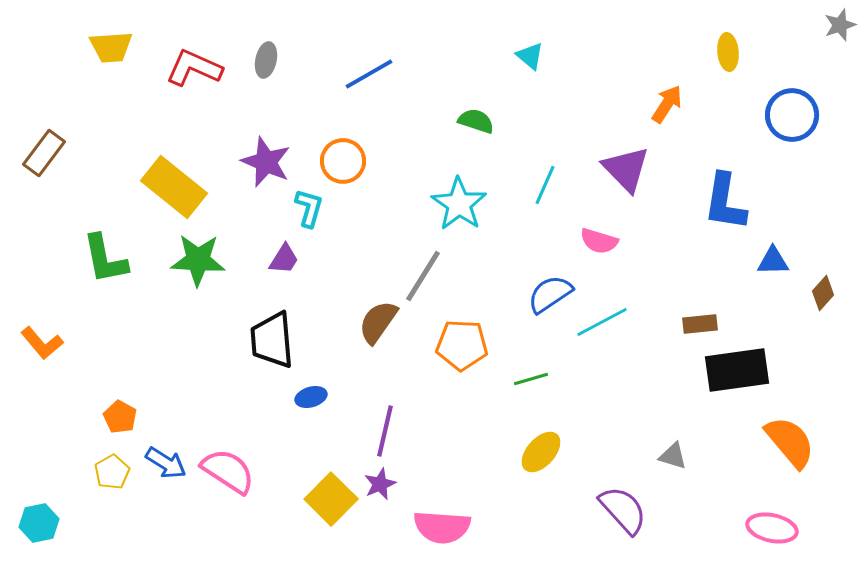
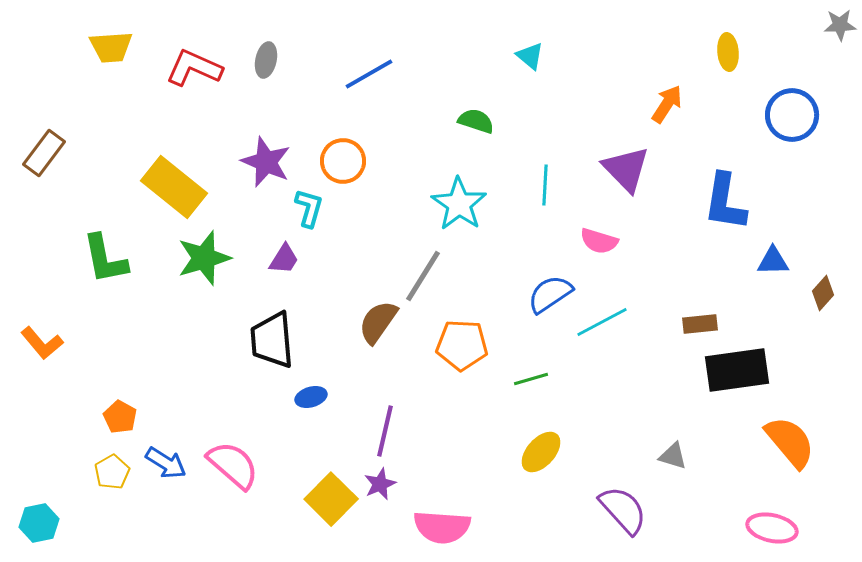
gray star at (840, 25): rotated 16 degrees clockwise
cyan line at (545, 185): rotated 21 degrees counterclockwise
green star at (198, 260): moved 6 px right, 2 px up; rotated 20 degrees counterclockwise
pink semicircle at (228, 471): moved 5 px right, 6 px up; rotated 8 degrees clockwise
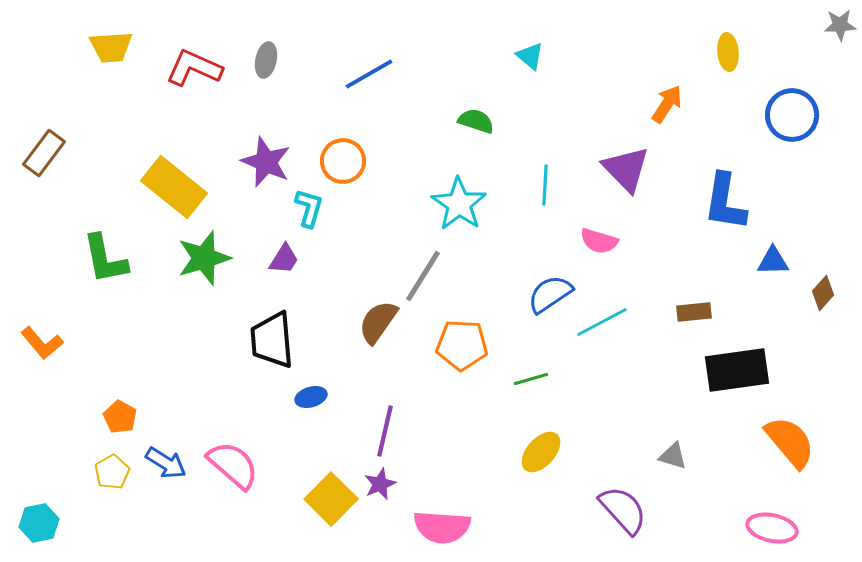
brown rectangle at (700, 324): moved 6 px left, 12 px up
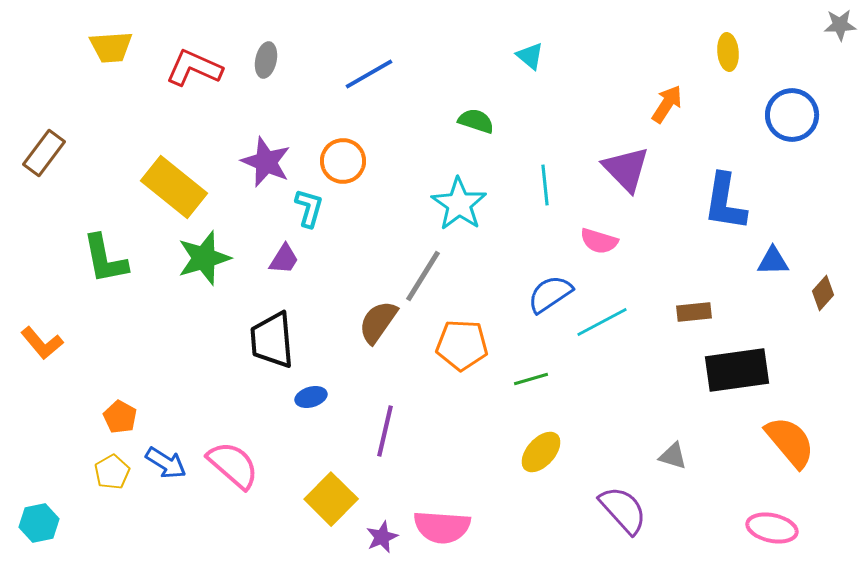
cyan line at (545, 185): rotated 9 degrees counterclockwise
purple star at (380, 484): moved 2 px right, 53 px down
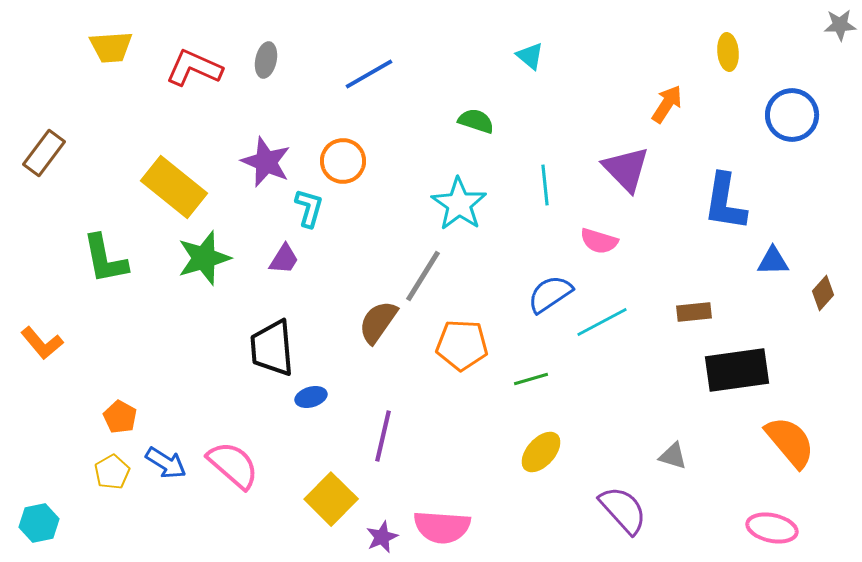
black trapezoid at (272, 340): moved 8 px down
purple line at (385, 431): moved 2 px left, 5 px down
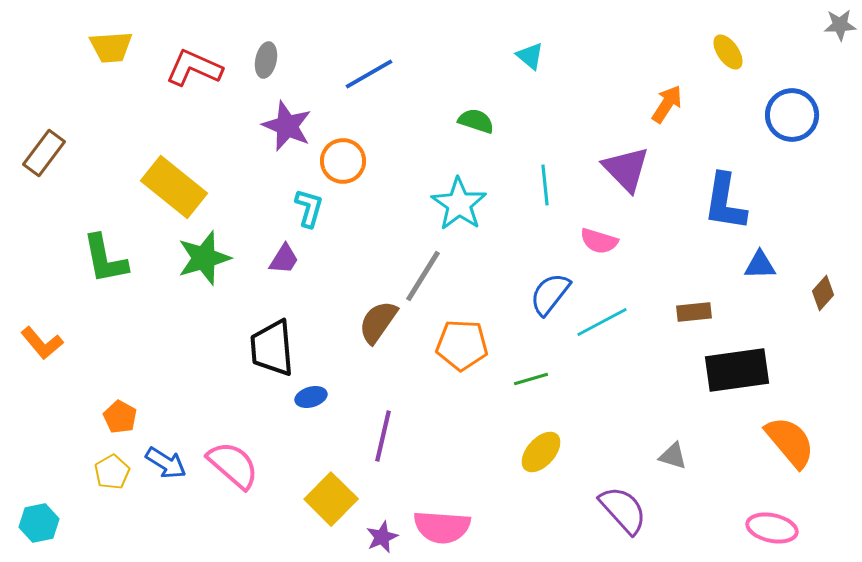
yellow ellipse at (728, 52): rotated 30 degrees counterclockwise
purple star at (266, 162): moved 21 px right, 36 px up
blue triangle at (773, 261): moved 13 px left, 4 px down
blue semicircle at (550, 294): rotated 18 degrees counterclockwise
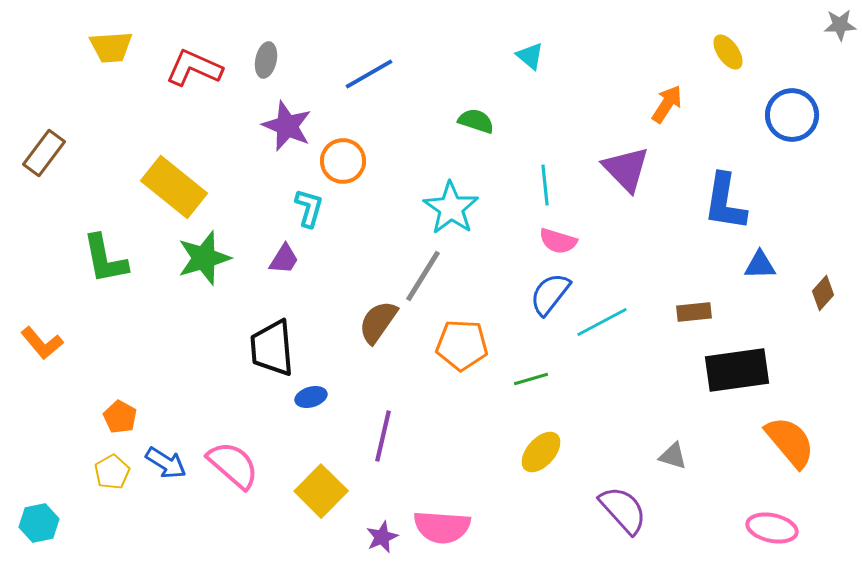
cyan star at (459, 204): moved 8 px left, 4 px down
pink semicircle at (599, 241): moved 41 px left
yellow square at (331, 499): moved 10 px left, 8 px up
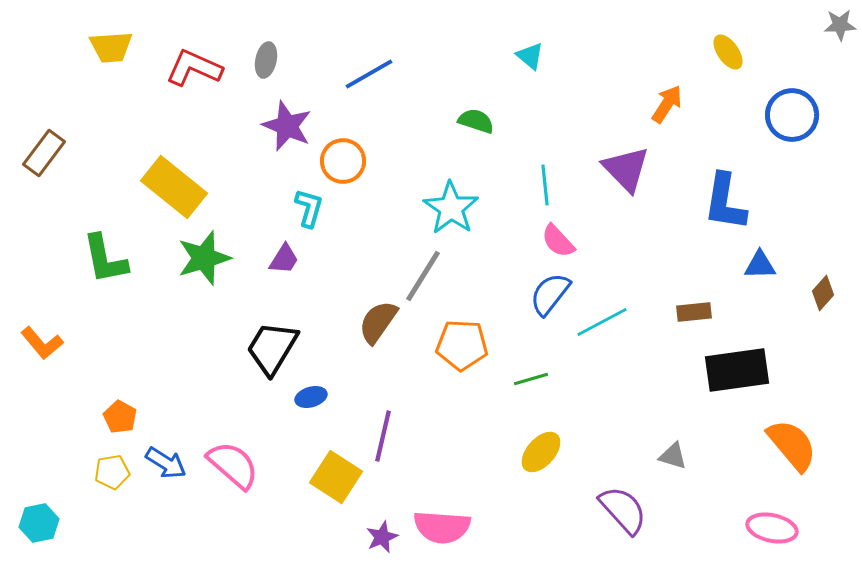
pink semicircle at (558, 241): rotated 30 degrees clockwise
black trapezoid at (272, 348): rotated 36 degrees clockwise
orange semicircle at (790, 442): moved 2 px right, 3 px down
yellow pentagon at (112, 472): rotated 20 degrees clockwise
yellow square at (321, 491): moved 15 px right, 14 px up; rotated 12 degrees counterclockwise
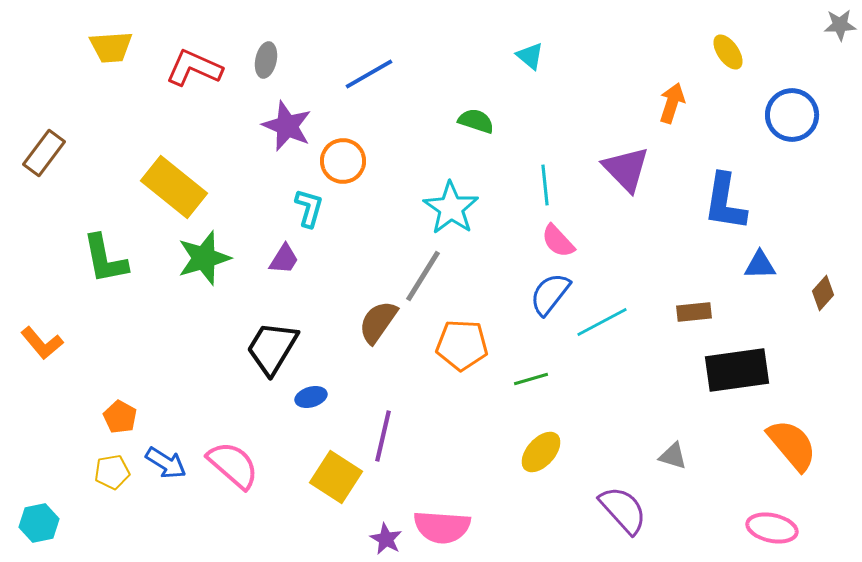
orange arrow at (667, 104): moved 5 px right, 1 px up; rotated 15 degrees counterclockwise
purple star at (382, 537): moved 4 px right, 2 px down; rotated 20 degrees counterclockwise
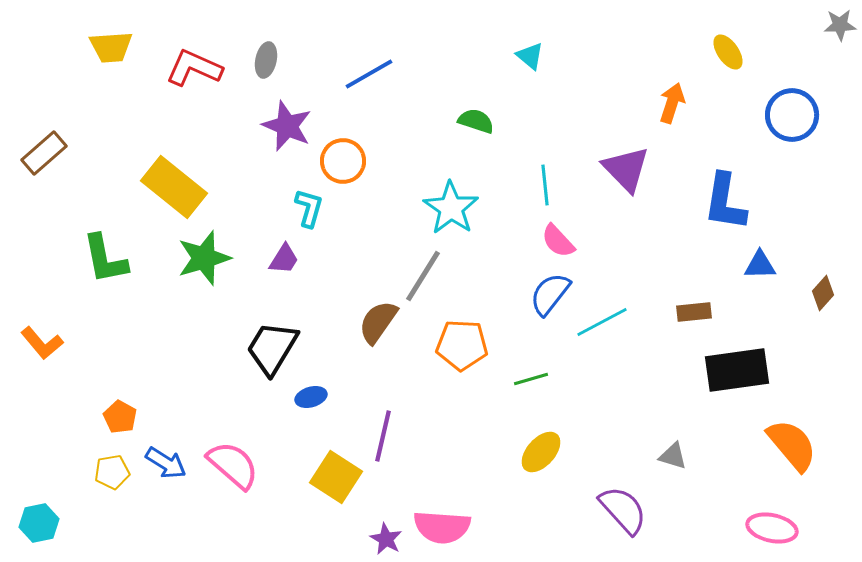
brown rectangle at (44, 153): rotated 12 degrees clockwise
